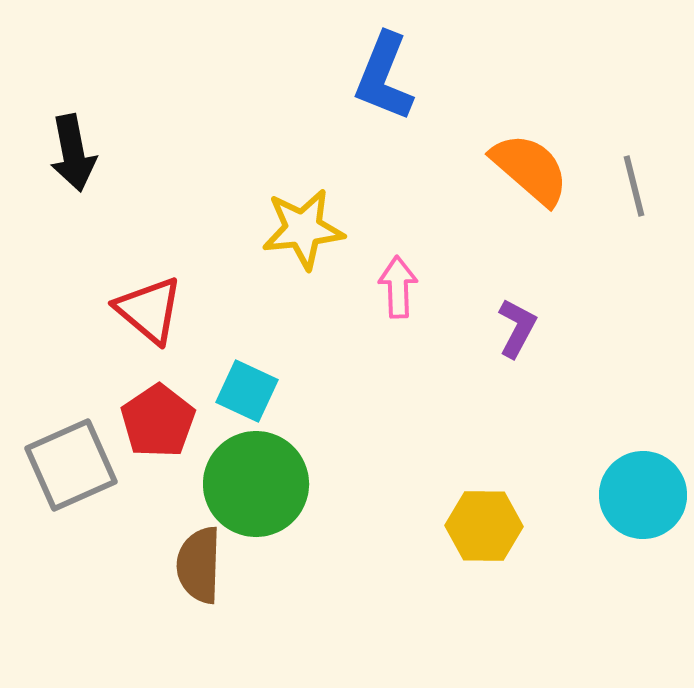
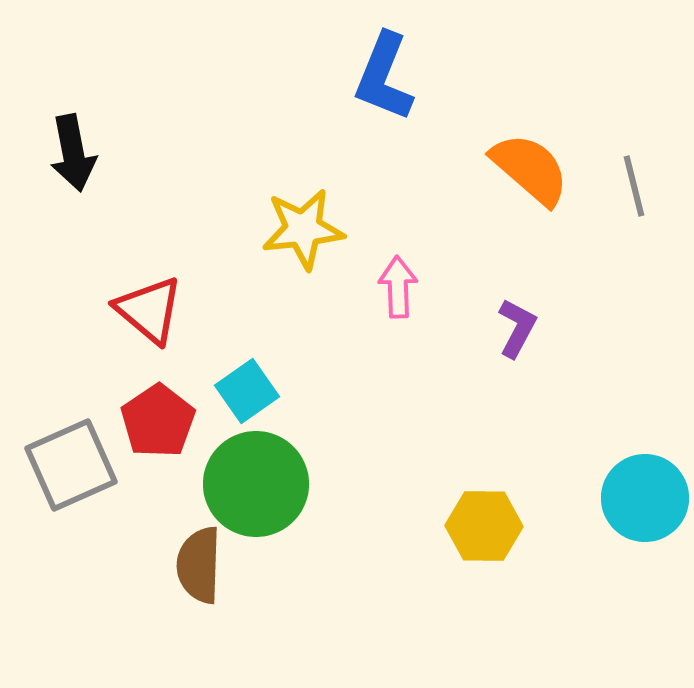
cyan square: rotated 30 degrees clockwise
cyan circle: moved 2 px right, 3 px down
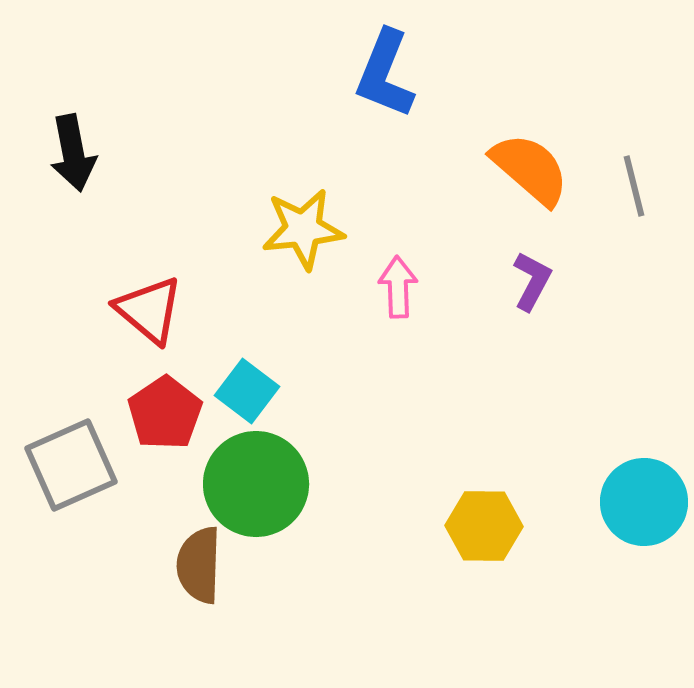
blue L-shape: moved 1 px right, 3 px up
purple L-shape: moved 15 px right, 47 px up
cyan square: rotated 18 degrees counterclockwise
red pentagon: moved 7 px right, 8 px up
cyan circle: moved 1 px left, 4 px down
